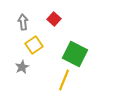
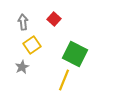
yellow square: moved 2 px left
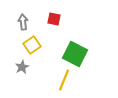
red square: rotated 32 degrees counterclockwise
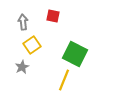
red square: moved 1 px left, 3 px up
